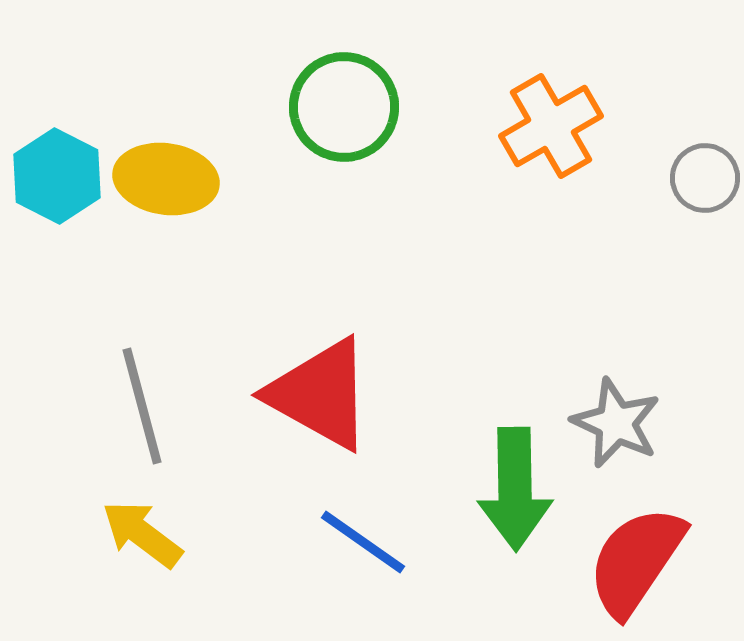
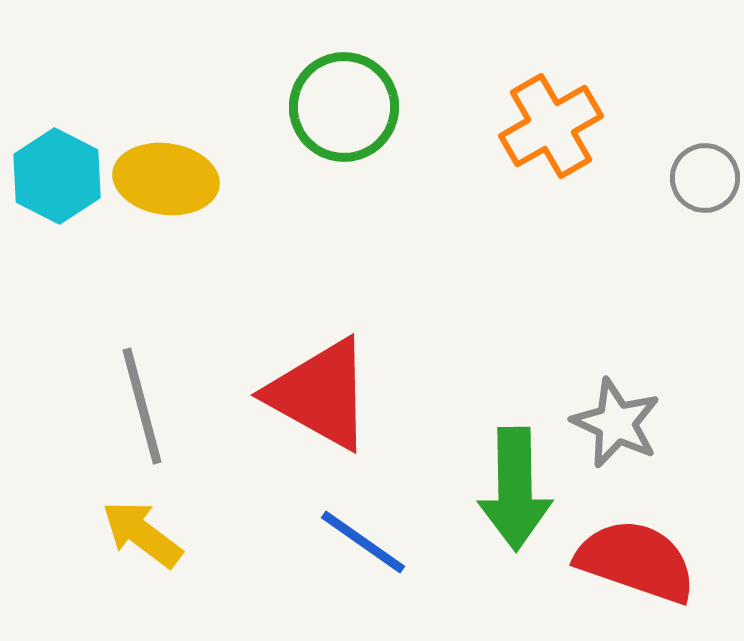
red semicircle: rotated 75 degrees clockwise
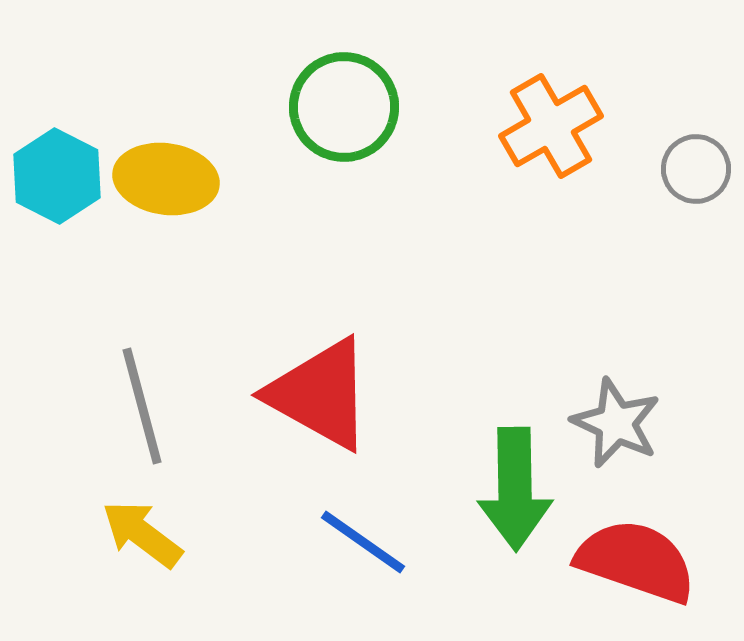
gray circle: moved 9 px left, 9 px up
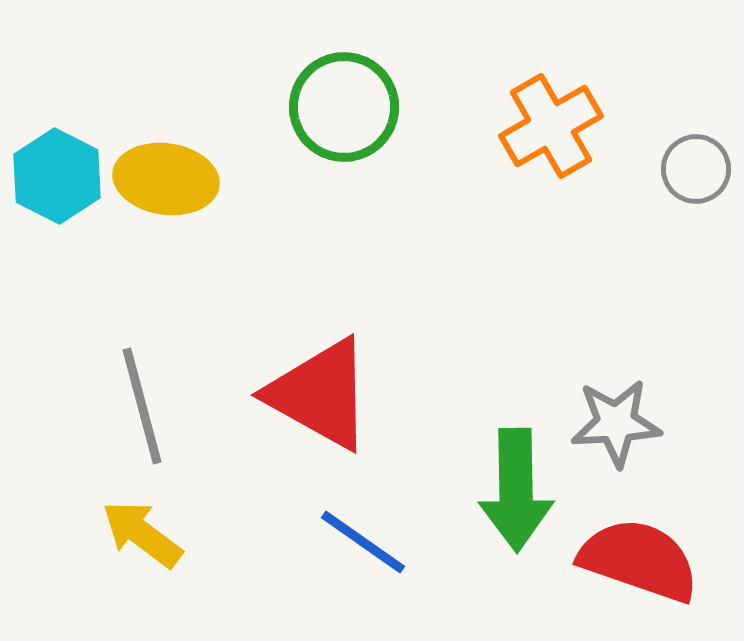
gray star: rotated 28 degrees counterclockwise
green arrow: moved 1 px right, 1 px down
red semicircle: moved 3 px right, 1 px up
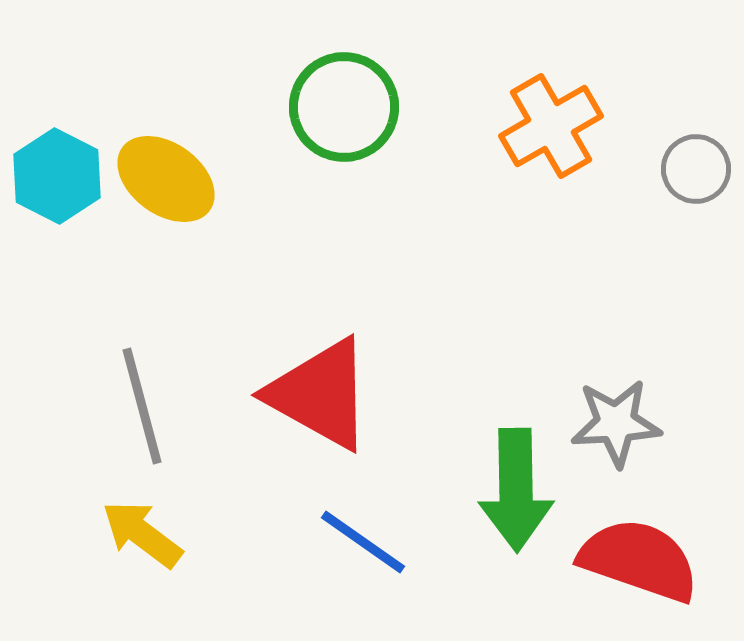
yellow ellipse: rotated 28 degrees clockwise
